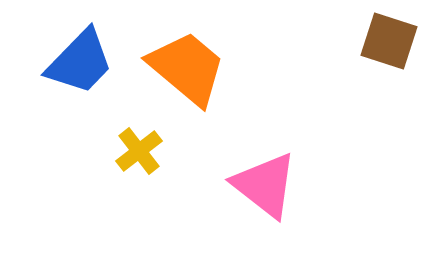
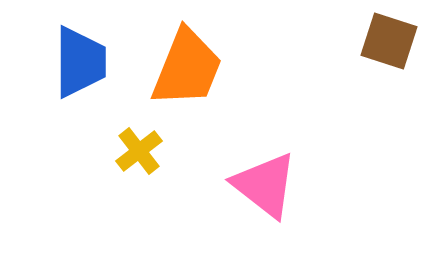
blue trapezoid: rotated 44 degrees counterclockwise
orange trapezoid: rotated 72 degrees clockwise
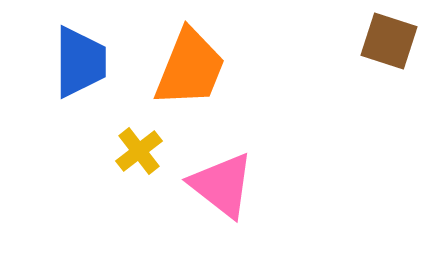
orange trapezoid: moved 3 px right
pink triangle: moved 43 px left
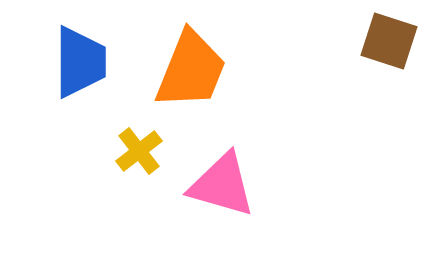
orange trapezoid: moved 1 px right, 2 px down
pink triangle: rotated 22 degrees counterclockwise
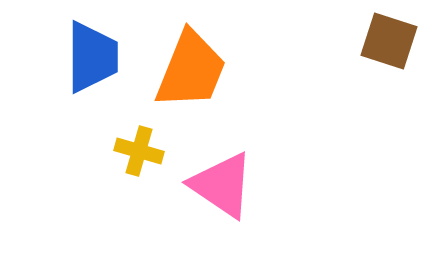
blue trapezoid: moved 12 px right, 5 px up
yellow cross: rotated 36 degrees counterclockwise
pink triangle: rotated 18 degrees clockwise
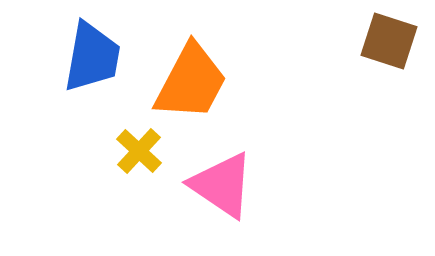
blue trapezoid: rotated 10 degrees clockwise
orange trapezoid: moved 12 px down; rotated 6 degrees clockwise
yellow cross: rotated 27 degrees clockwise
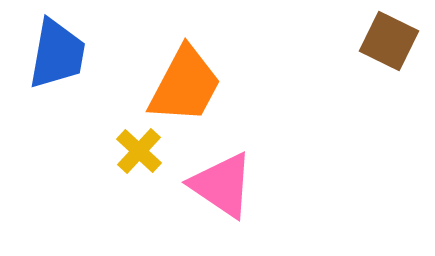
brown square: rotated 8 degrees clockwise
blue trapezoid: moved 35 px left, 3 px up
orange trapezoid: moved 6 px left, 3 px down
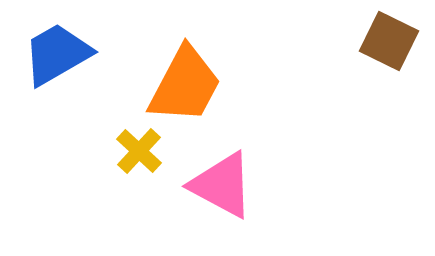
blue trapezoid: rotated 130 degrees counterclockwise
pink triangle: rotated 6 degrees counterclockwise
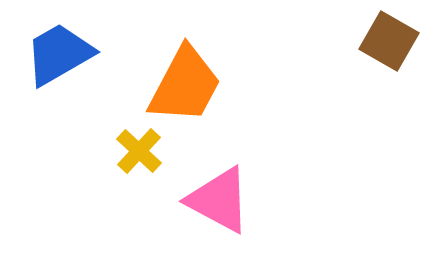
brown square: rotated 4 degrees clockwise
blue trapezoid: moved 2 px right
pink triangle: moved 3 px left, 15 px down
